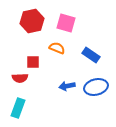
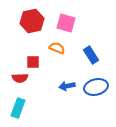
blue rectangle: rotated 24 degrees clockwise
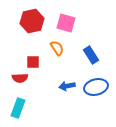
orange semicircle: rotated 35 degrees clockwise
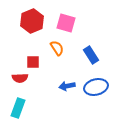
red hexagon: rotated 10 degrees counterclockwise
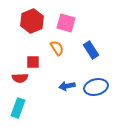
blue rectangle: moved 5 px up
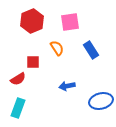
pink square: moved 4 px right, 1 px up; rotated 24 degrees counterclockwise
red semicircle: moved 2 px left, 1 px down; rotated 28 degrees counterclockwise
blue ellipse: moved 5 px right, 14 px down
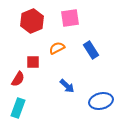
pink square: moved 4 px up
orange semicircle: rotated 84 degrees counterclockwise
red semicircle: rotated 28 degrees counterclockwise
blue arrow: rotated 126 degrees counterclockwise
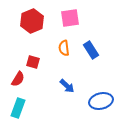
orange semicircle: moved 7 px right; rotated 70 degrees counterclockwise
red square: rotated 16 degrees clockwise
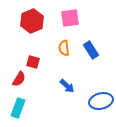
red semicircle: moved 1 px right
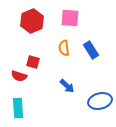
pink square: rotated 12 degrees clockwise
red semicircle: moved 3 px up; rotated 77 degrees clockwise
blue ellipse: moved 1 px left
cyan rectangle: rotated 24 degrees counterclockwise
